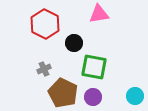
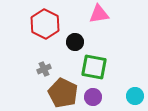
black circle: moved 1 px right, 1 px up
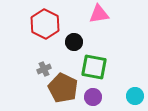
black circle: moved 1 px left
brown pentagon: moved 5 px up
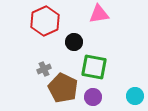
red hexagon: moved 3 px up; rotated 8 degrees clockwise
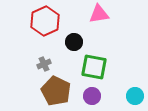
gray cross: moved 5 px up
brown pentagon: moved 7 px left, 3 px down
purple circle: moved 1 px left, 1 px up
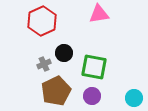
red hexagon: moved 3 px left
black circle: moved 10 px left, 11 px down
brown pentagon: rotated 20 degrees clockwise
cyan circle: moved 1 px left, 2 px down
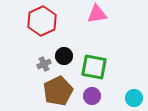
pink triangle: moved 2 px left
black circle: moved 3 px down
brown pentagon: moved 2 px right
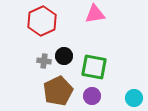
pink triangle: moved 2 px left
gray cross: moved 3 px up; rotated 32 degrees clockwise
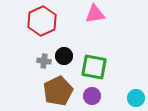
cyan circle: moved 2 px right
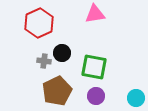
red hexagon: moved 3 px left, 2 px down
black circle: moved 2 px left, 3 px up
brown pentagon: moved 1 px left
purple circle: moved 4 px right
